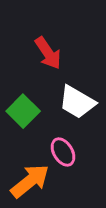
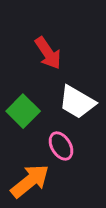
pink ellipse: moved 2 px left, 6 px up
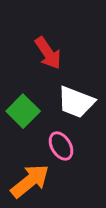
white trapezoid: moved 1 px left; rotated 9 degrees counterclockwise
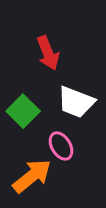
red arrow: rotated 12 degrees clockwise
orange arrow: moved 2 px right, 5 px up
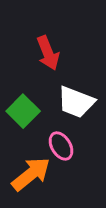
orange arrow: moved 1 px left, 2 px up
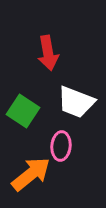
red arrow: rotated 12 degrees clockwise
green square: rotated 12 degrees counterclockwise
pink ellipse: rotated 36 degrees clockwise
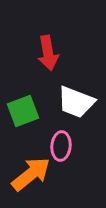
green square: rotated 36 degrees clockwise
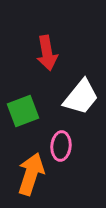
red arrow: moved 1 px left
white trapezoid: moved 5 px right, 5 px up; rotated 72 degrees counterclockwise
orange arrow: rotated 33 degrees counterclockwise
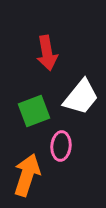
green square: moved 11 px right
orange arrow: moved 4 px left, 1 px down
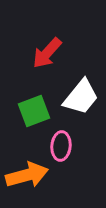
red arrow: rotated 52 degrees clockwise
orange arrow: rotated 57 degrees clockwise
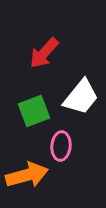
red arrow: moved 3 px left
